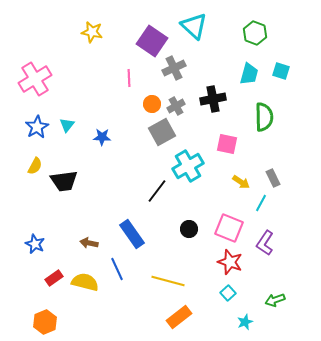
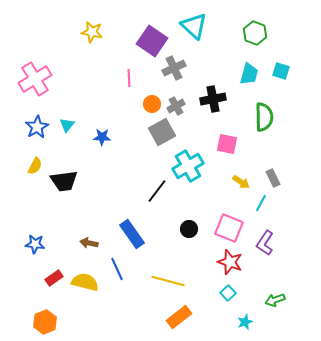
blue star at (35, 244): rotated 18 degrees counterclockwise
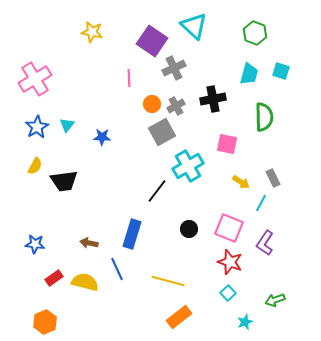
blue rectangle at (132, 234): rotated 52 degrees clockwise
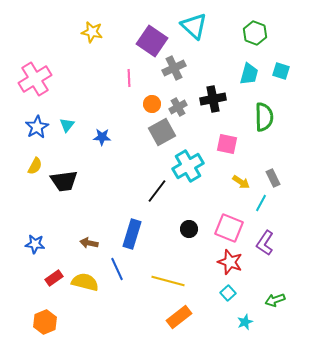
gray cross at (176, 106): moved 2 px right, 1 px down
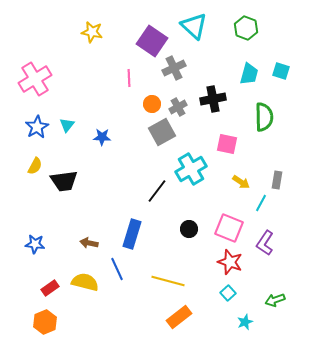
green hexagon at (255, 33): moved 9 px left, 5 px up
cyan cross at (188, 166): moved 3 px right, 3 px down
gray rectangle at (273, 178): moved 4 px right, 2 px down; rotated 36 degrees clockwise
red rectangle at (54, 278): moved 4 px left, 10 px down
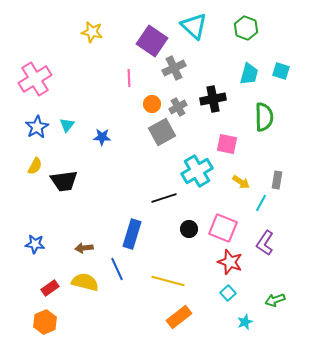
cyan cross at (191, 169): moved 6 px right, 2 px down
black line at (157, 191): moved 7 px right, 7 px down; rotated 35 degrees clockwise
pink square at (229, 228): moved 6 px left
brown arrow at (89, 243): moved 5 px left, 5 px down; rotated 18 degrees counterclockwise
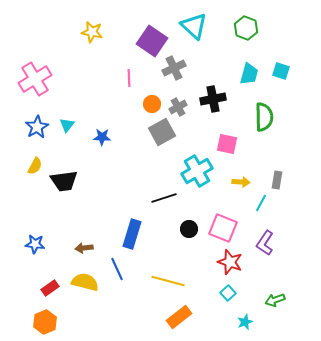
yellow arrow at (241, 182): rotated 30 degrees counterclockwise
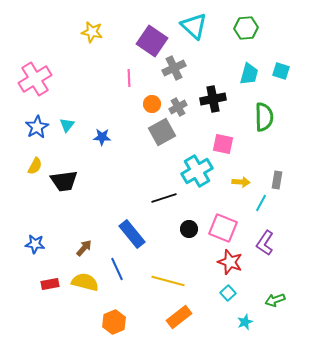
green hexagon at (246, 28): rotated 25 degrees counterclockwise
pink square at (227, 144): moved 4 px left
blue rectangle at (132, 234): rotated 56 degrees counterclockwise
brown arrow at (84, 248): rotated 138 degrees clockwise
red rectangle at (50, 288): moved 4 px up; rotated 24 degrees clockwise
orange hexagon at (45, 322): moved 69 px right
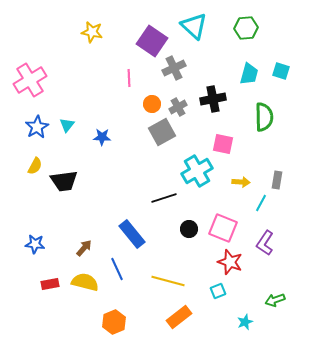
pink cross at (35, 79): moved 5 px left, 1 px down
cyan square at (228, 293): moved 10 px left, 2 px up; rotated 21 degrees clockwise
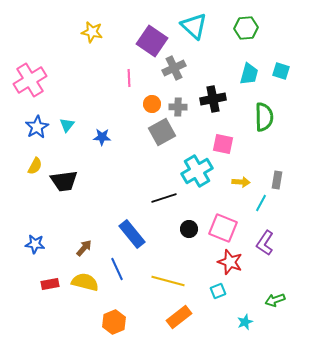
gray cross at (178, 107): rotated 30 degrees clockwise
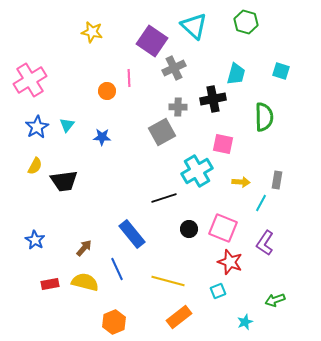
green hexagon at (246, 28): moved 6 px up; rotated 20 degrees clockwise
cyan trapezoid at (249, 74): moved 13 px left
orange circle at (152, 104): moved 45 px left, 13 px up
blue star at (35, 244): moved 4 px up; rotated 24 degrees clockwise
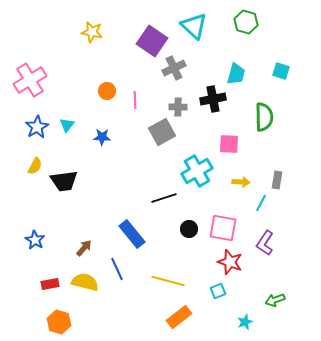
pink line at (129, 78): moved 6 px right, 22 px down
pink square at (223, 144): moved 6 px right; rotated 10 degrees counterclockwise
pink square at (223, 228): rotated 12 degrees counterclockwise
orange hexagon at (114, 322): moved 55 px left; rotated 20 degrees counterclockwise
